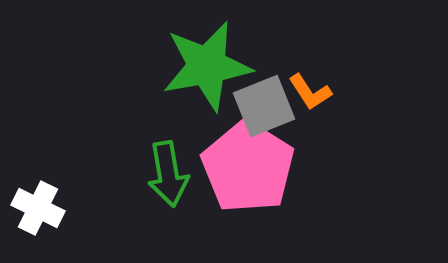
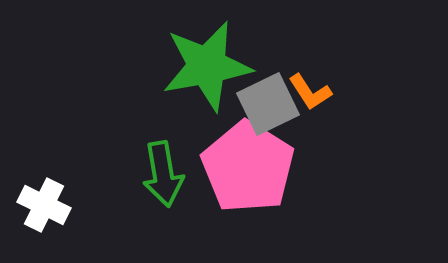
gray square: moved 4 px right, 2 px up; rotated 4 degrees counterclockwise
green arrow: moved 5 px left
white cross: moved 6 px right, 3 px up
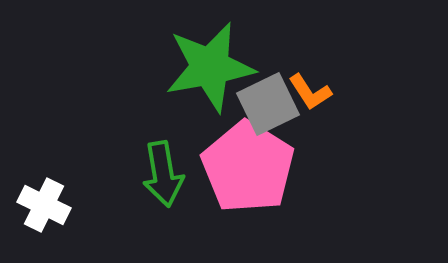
green star: moved 3 px right, 1 px down
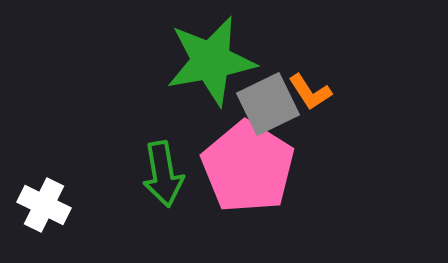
green star: moved 1 px right, 6 px up
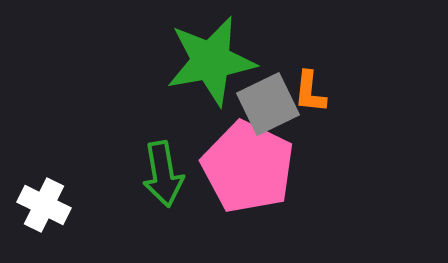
orange L-shape: rotated 39 degrees clockwise
pink pentagon: rotated 6 degrees counterclockwise
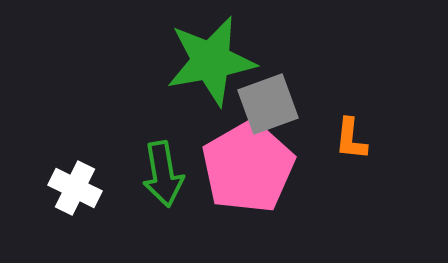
orange L-shape: moved 41 px right, 47 px down
gray square: rotated 6 degrees clockwise
pink pentagon: rotated 16 degrees clockwise
white cross: moved 31 px right, 17 px up
